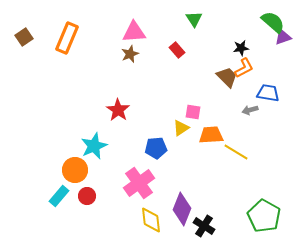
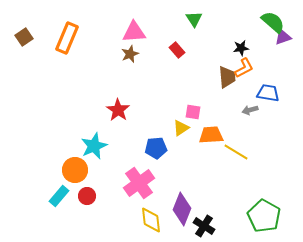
brown trapezoid: rotated 40 degrees clockwise
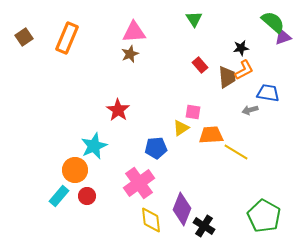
red rectangle: moved 23 px right, 15 px down
orange L-shape: moved 2 px down
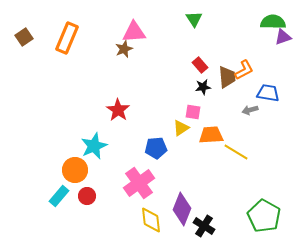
green semicircle: rotated 40 degrees counterclockwise
black star: moved 38 px left, 39 px down
brown star: moved 6 px left, 5 px up
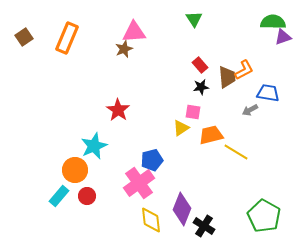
black star: moved 2 px left
gray arrow: rotated 14 degrees counterclockwise
orange trapezoid: rotated 10 degrees counterclockwise
blue pentagon: moved 4 px left, 12 px down; rotated 10 degrees counterclockwise
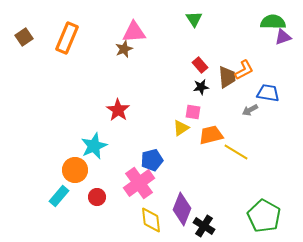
red circle: moved 10 px right, 1 px down
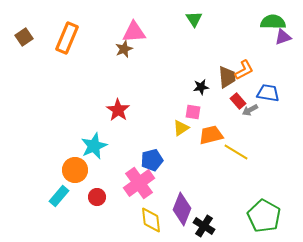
red rectangle: moved 38 px right, 36 px down
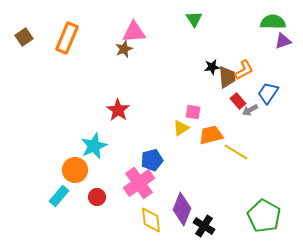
purple triangle: moved 4 px down
black star: moved 11 px right, 20 px up
blue trapezoid: rotated 65 degrees counterclockwise
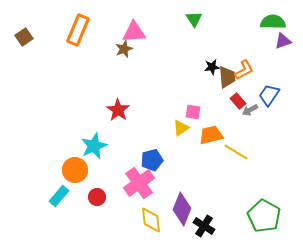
orange rectangle: moved 11 px right, 8 px up
blue trapezoid: moved 1 px right, 2 px down
